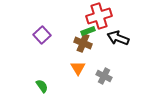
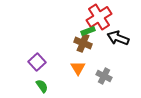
red cross: moved 1 px down; rotated 15 degrees counterclockwise
purple square: moved 5 px left, 27 px down
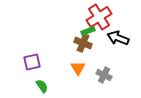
purple square: moved 5 px left; rotated 30 degrees clockwise
gray cross: moved 1 px up
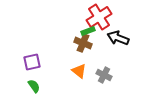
orange triangle: moved 1 px right, 3 px down; rotated 21 degrees counterclockwise
green semicircle: moved 8 px left
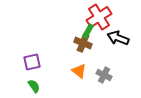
green rectangle: rotated 40 degrees counterclockwise
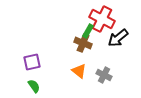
red cross: moved 3 px right, 2 px down; rotated 30 degrees counterclockwise
black arrow: rotated 60 degrees counterclockwise
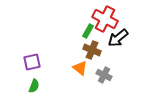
red cross: moved 3 px right
brown cross: moved 9 px right, 7 px down
orange triangle: moved 1 px right, 3 px up
green semicircle: rotated 56 degrees clockwise
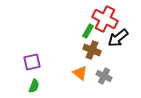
orange triangle: moved 5 px down
gray cross: moved 1 px down
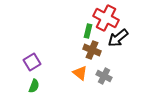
red cross: moved 1 px right, 1 px up
green rectangle: rotated 16 degrees counterclockwise
purple square: rotated 18 degrees counterclockwise
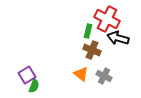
red cross: moved 1 px right, 1 px down
black arrow: rotated 55 degrees clockwise
purple square: moved 5 px left, 13 px down
orange triangle: moved 1 px right, 1 px down
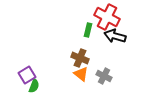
red cross: moved 2 px up
green rectangle: moved 1 px up
black arrow: moved 3 px left, 2 px up
brown cross: moved 12 px left, 8 px down
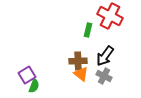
red cross: moved 3 px right, 1 px up
black arrow: moved 10 px left, 20 px down; rotated 70 degrees counterclockwise
brown cross: moved 2 px left, 3 px down; rotated 24 degrees counterclockwise
